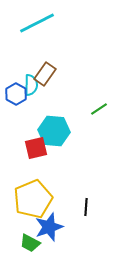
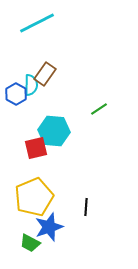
yellow pentagon: moved 1 px right, 2 px up
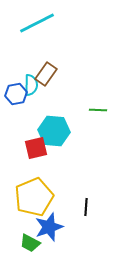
brown rectangle: moved 1 px right
blue hexagon: rotated 20 degrees clockwise
green line: moved 1 px left, 1 px down; rotated 36 degrees clockwise
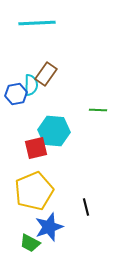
cyan line: rotated 24 degrees clockwise
yellow pentagon: moved 6 px up
black line: rotated 18 degrees counterclockwise
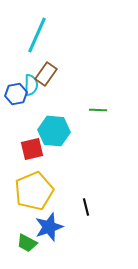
cyan line: moved 12 px down; rotated 63 degrees counterclockwise
red square: moved 4 px left, 1 px down
green trapezoid: moved 3 px left
